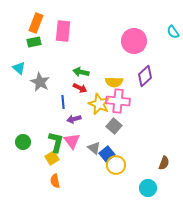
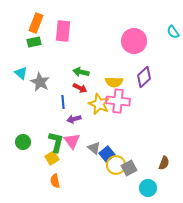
cyan triangle: moved 2 px right, 5 px down
purple diamond: moved 1 px left, 1 px down
gray square: moved 15 px right, 42 px down; rotated 21 degrees clockwise
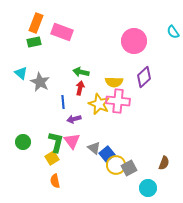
pink rectangle: moved 1 px left, 1 px down; rotated 75 degrees counterclockwise
red arrow: rotated 104 degrees counterclockwise
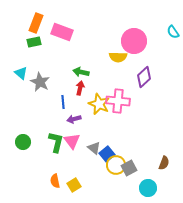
yellow semicircle: moved 4 px right, 25 px up
yellow square: moved 22 px right, 27 px down
